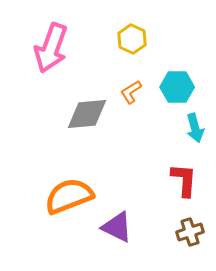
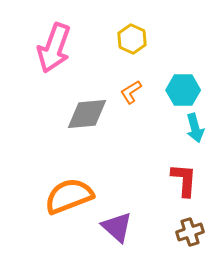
pink arrow: moved 3 px right
cyan hexagon: moved 6 px right, 3 px down
purple triangle: rotated 16 degrees clockwise
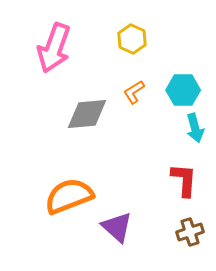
orange L-shape: moved 3 px right
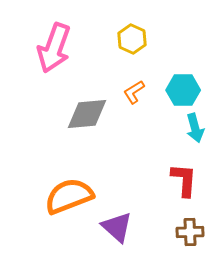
brown cross: rotated 16 degrees clockwise
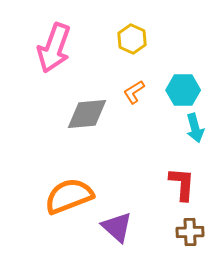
red L-shape: moved 2 px left, 4 px down
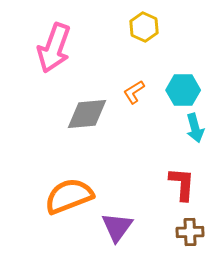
yellow hexagon: moved 12 px right, 12 px up
purple triangle: rotated 24 degrees clockwise
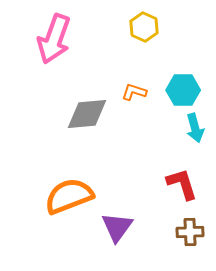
pink arrow: moved 9 px up
orange L-shape: rotated 50 degrees clockwise
red L-shape: rotated 21 degrees counterclockwise
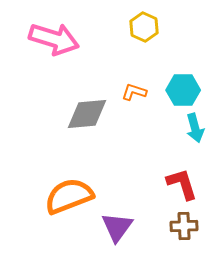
pink arrow: rotated 93 degrees counterclockwise
brown cross: moved 6 px left, 6 px up
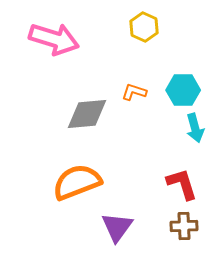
orange semicircle: moved 8 px right, 14 px up
